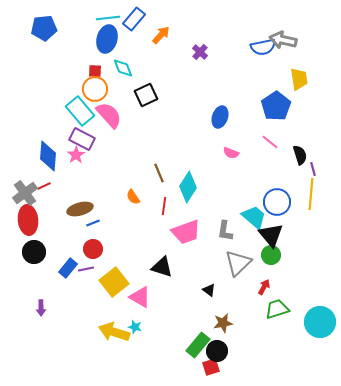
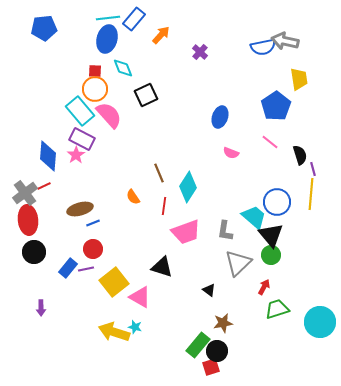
gray arrow at (283, 40): moved 2 px right, 1 px down
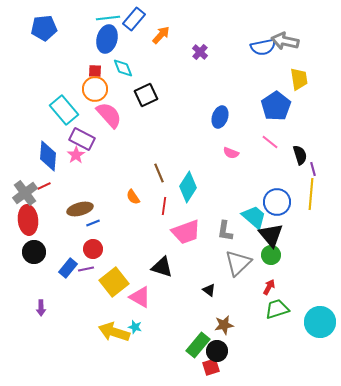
cyan rectangle at (80, 111): moved 16 px left, 1 px up
red arrow at (264, 287): moved 5 px right
brown star at (223, 323): moved 1 px right, 2 px down
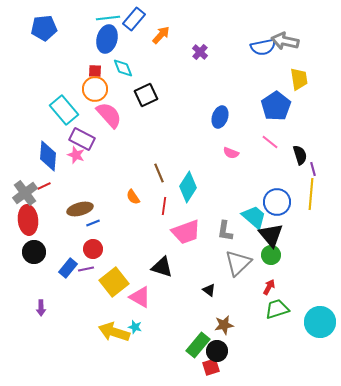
pink star at (76, 155): rotated 18 degrees counterclockwise
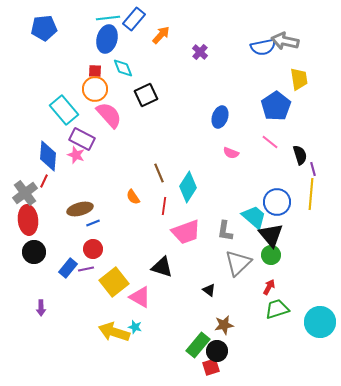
red line at (44, 186): moved 5 px up; rotated 40 degrees counterclockwise
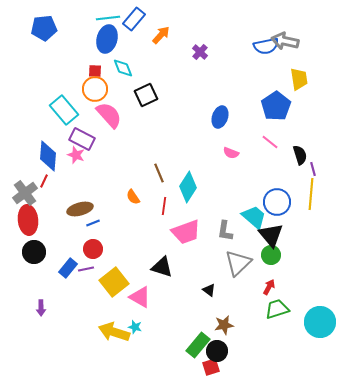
blue semicircle at (263, 47): moved 3 px right, 1 px up
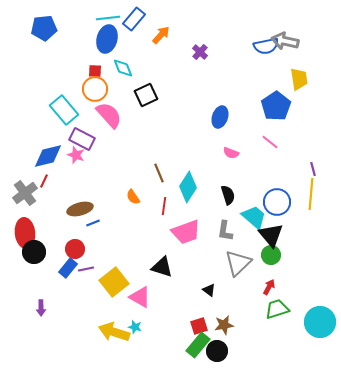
black semicircle at (300, 155): moved 72 px left, 40 px down
blue diamond at (48, 156): rotated 72 degrees clockwise
red ellipse at (28, 220): moved 3 px left, 13 px down
red circle at (93, 249): moved 18 px left
red square at (211, 367): moved 12 px left, 41 px up
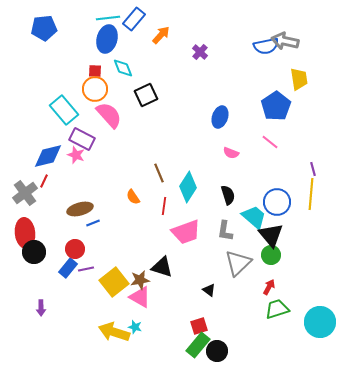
brown star at (224, 325): moved 84 px left, 45 px up
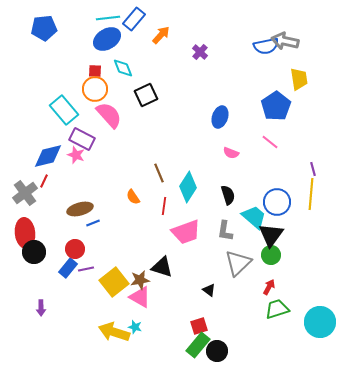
blue ellipse at (107, 39): rotated 44 degrees clockwise
black triangle at (271, 235): rotated 16 degrees clockwise
